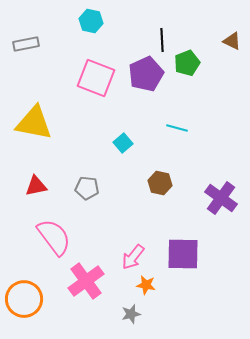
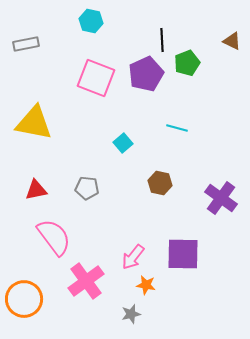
red triangle: moved 4 px down
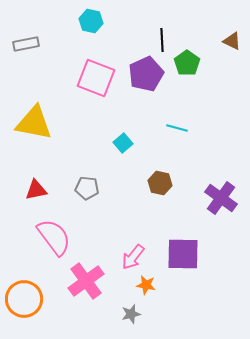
green pentagon: rotated 15 degrees counterclockwise
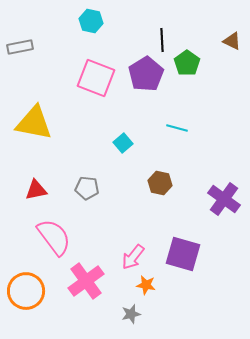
gray rectangle: moved 6 px left, 3 px down
purple pentagon: rotated 8 degrees counterclockwise
purple cross: moved 3 px right, 1 px down
purple square: rotated 15 degrees clockwise
orange circle: moved 2 px right, 8 px up
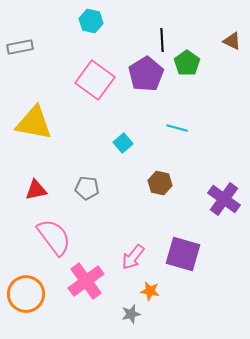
pink square: moved 1 px left, 2 px down; rotated 15 degrees clockwise
orange star: moved 4 px right, 6 px down
orange circle: moved 3 px down
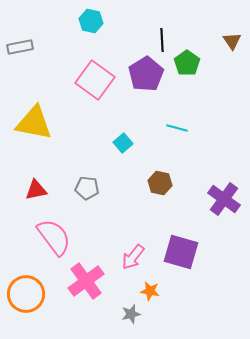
brown triangle: rotated 30 degrees clockwise
purple square: moved 2 px left, 2 px up
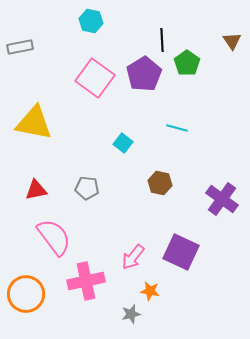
purple pentagon: moved 2 px left
pink square: moved 2 px up
cyan square: rotated 12 degrees counterclockwise
purple cross: moved 2 px left
purple square: rotated 9 degrees clockwise
pink cross: rotated 24 degrees clockwise
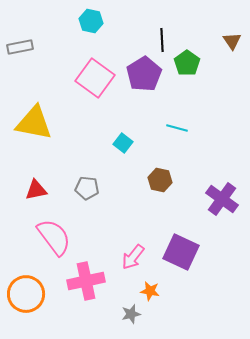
brown hexagon: moved 3 px up
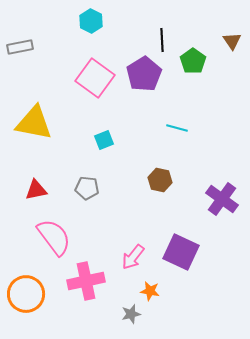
cyan hexagon: rotated 15 degrees clockwise
green pentagon: moved 6 px right, 2 px up
cyan square: moved 19 px left, 3 px up; rotated 30 degrees clockwise
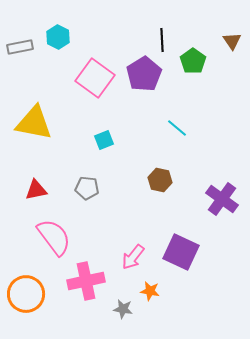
cyan hexagon: moved 33 px left, 16 px down
cyan line: rotated 25 degrees clockwise
gray star: moved 8 px left, 5 px up; rotated 24 degrees clockwise
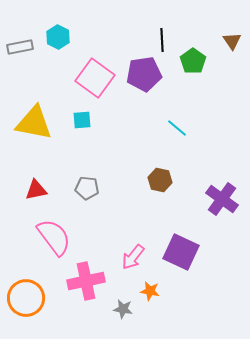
purple pentagon: rotated 24 degrees clockwise
cyan square: moved 22 px left, 20 px up; rotated 18 degrees clockwise
orange circle: moved 4 px down
